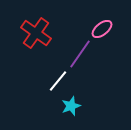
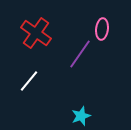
pink ellipse: rotated 45 degrees counterclockwise
white line: moved 29 px left
cyan star: moved 10 px right, 10 px down
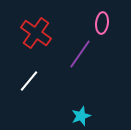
pink ellipse: moved 6 px up
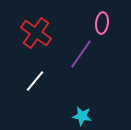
purple line: moved 1 px right
white line: moved 6 px right
cyan star: moved 1 px right; rotated 30 degrees clockwise
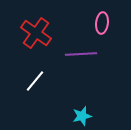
purple line: rotated 52 degrees clockwise
cyan star: rotated 24 degrees counterclockwise
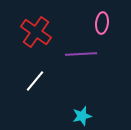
red cross: moved 1 px up
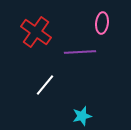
purple line: moved 1 px left, 2 px up
white line: moved 10 px right, 4 px down
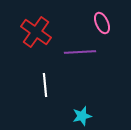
pink ellipse: rotated 30 degrees counterclockwise
white line: rotated 45 degrees counterclockwise
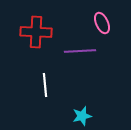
red cross: rotated 32 degrees counterclockwise
purple line: moved 1 px up
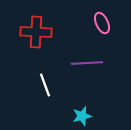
purple line: moved 7 px right, 12 px down
white line: rotated 15 degrees counterclockwise
